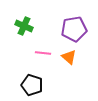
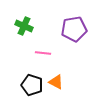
orange triangle: moved 13 px left, 25 px down; rotated 14 degrees counterclockwise
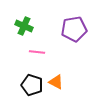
pink line: moved 6 px left, 1 px up
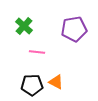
green cross: rotated 18 degrees clockwise
black pentagon: rotated 20 degrees counterclockwise
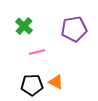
pink line: rotated 21 degrees counterclockwise
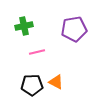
green cross: rotated 36 degrees clockwise
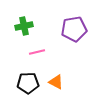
black pentagon: moved 4 px left, 2 px up
